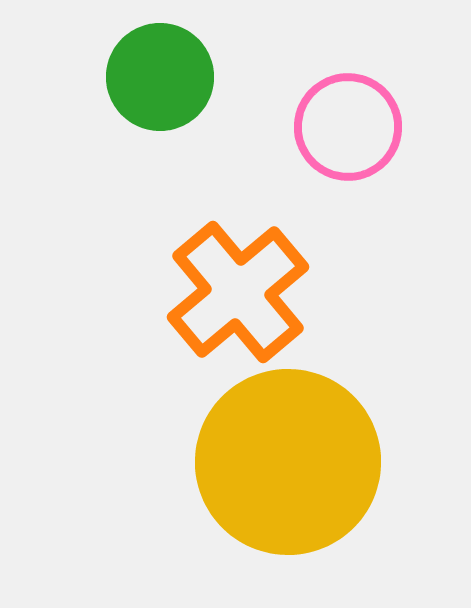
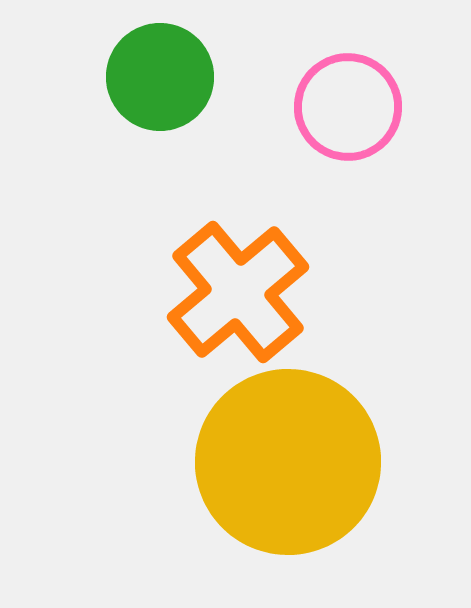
pink circle: moved 20 px up
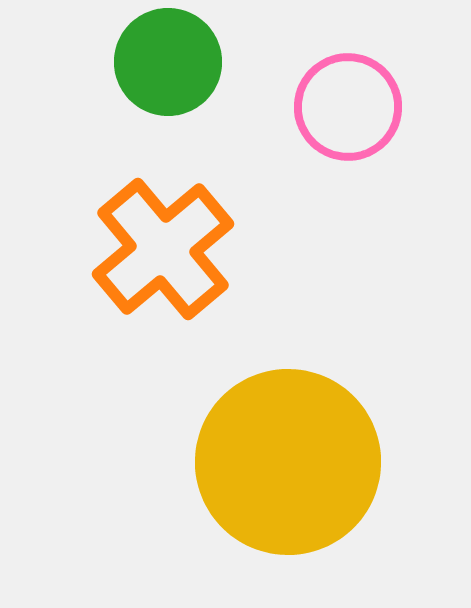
green circle: moved 8 px right, 15 px up
orange cross: moved 75 px left, 43 px up
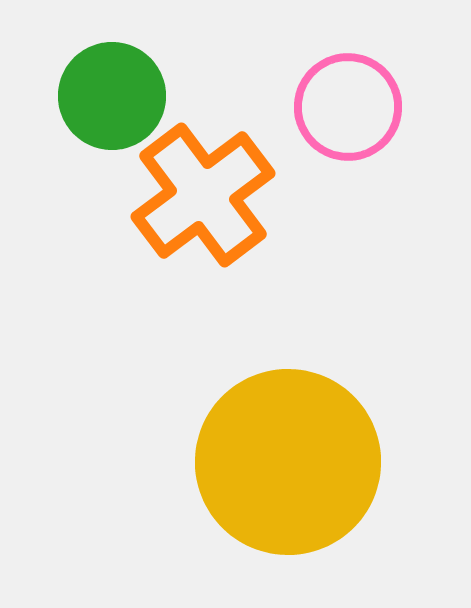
green circle: moved 56 px left, 34 px down
orange cross: moved 40 px right, 54 px up; rotated 3 degrees clockwise
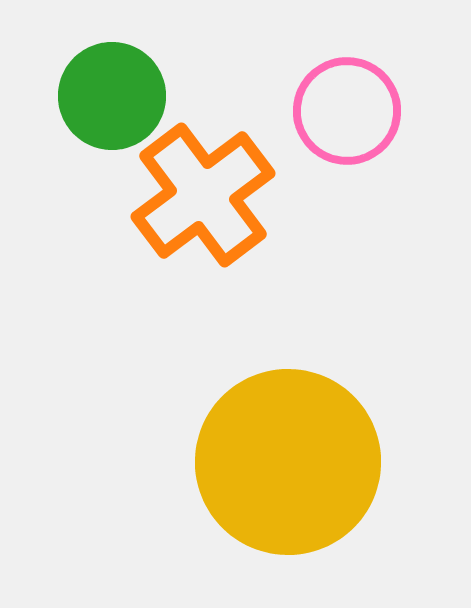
pink circle: moved 1 px left, 4 px down
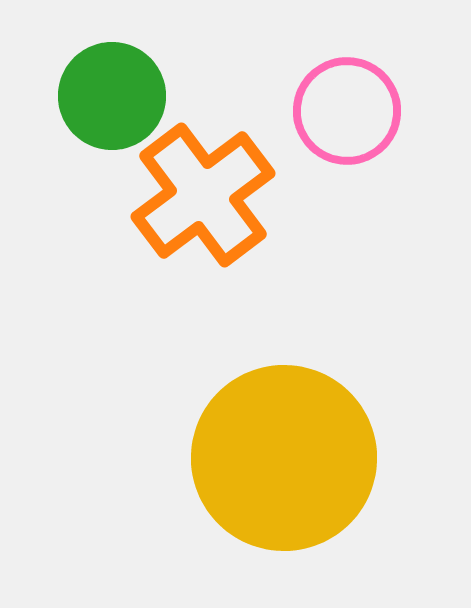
yellow circle: moved 4 px left, 4 px up
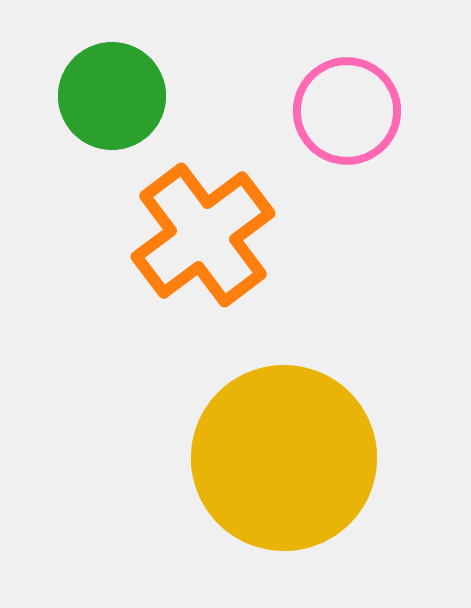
orange cross: moved 40 px down
